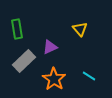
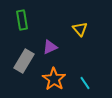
green rectangle: moved 5 px right, 9 px up
gray rectangle: rotated 15 degrees counterclockwise
cyan line: moved 4 px left, 7 px down; rotated 24 degrees clockwise
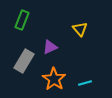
green rectangle: rotated 30 degrees clockwise
cyan line: rotated 72 degrees counterclockwise
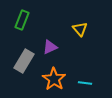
cyan line: rotated 24 degrees clockwise
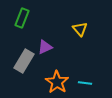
green rectangle: moved 2 px up
purple triangle: moved 5 px left
orange star: moved 3 px right, 3 px down
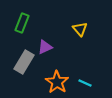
green rectangle: moved 5 px down
gray rectangle: moved 1 px down
cyan line: rotated 16 degrees clockwise
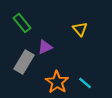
green rectangle: rotated 60 degrees counterclockwise
cyan line: rotated 16 degrees clockwise
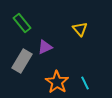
gray rectangle: moved 2 px left, 1 px up
cyan line: rotated 24 degrees clockwise
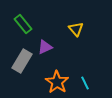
green rectangle: moved 1 px right, 1 px down
yellow triangle: moved 4 px left
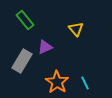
green rectangle: moved 2 px right, 4 px up
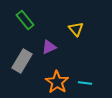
purple triangle: moved 4 px right
cyan line: rotated 56 degrees counterclockwise
